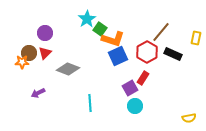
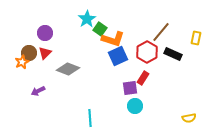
orange star: rotated 24 degrees counterclockwise
purple square: rotated 21 degrees clockwise
purple arrow: moved 2 px up
cyan line: moved 15 px down
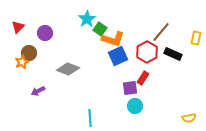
red triangle: moved 27 px left, 26 px up
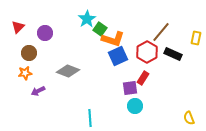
orange star: moved 3 px right, 11 px down; rotated 16 degrees clockwise
gray diamond: moved 2 px down
yellow semicircle: rotated 80 degrees clockwise
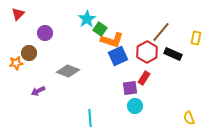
red triangle: moved 13 px up
orange L-shape: moved 1 px left, 1 px down
orange star: moved 9 px left, 10 px up
red rectangle: moved 1 px right
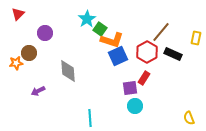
gray diamond: rotated 65 degrees clockwise
